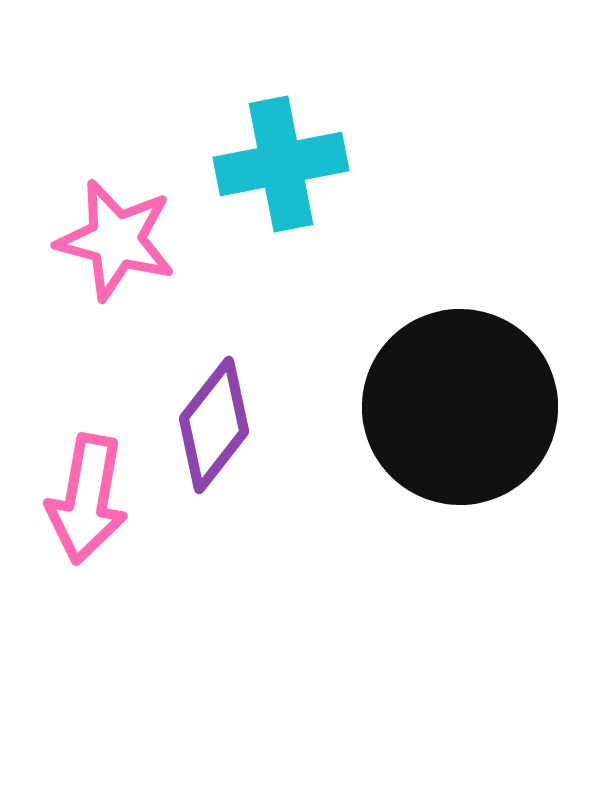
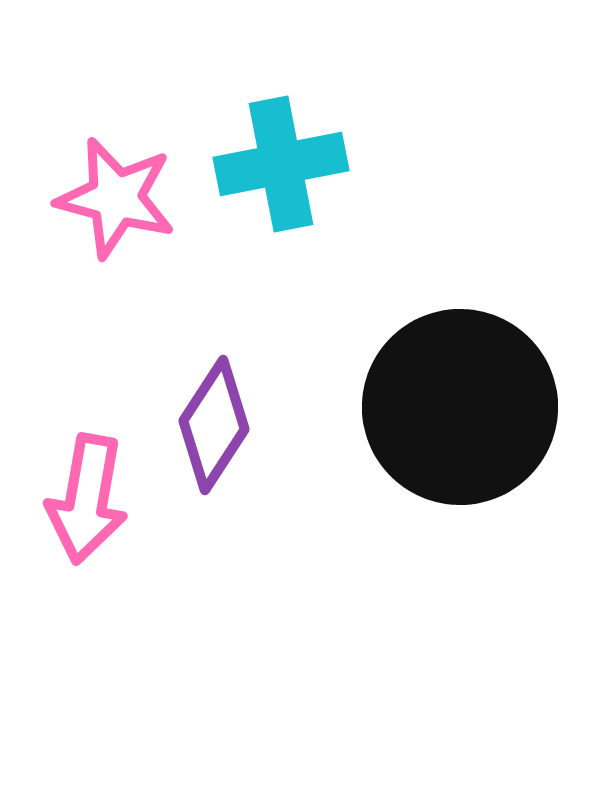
pink star: moved 42 px up
purple diamond: rotated 5 degrees counterclockwise
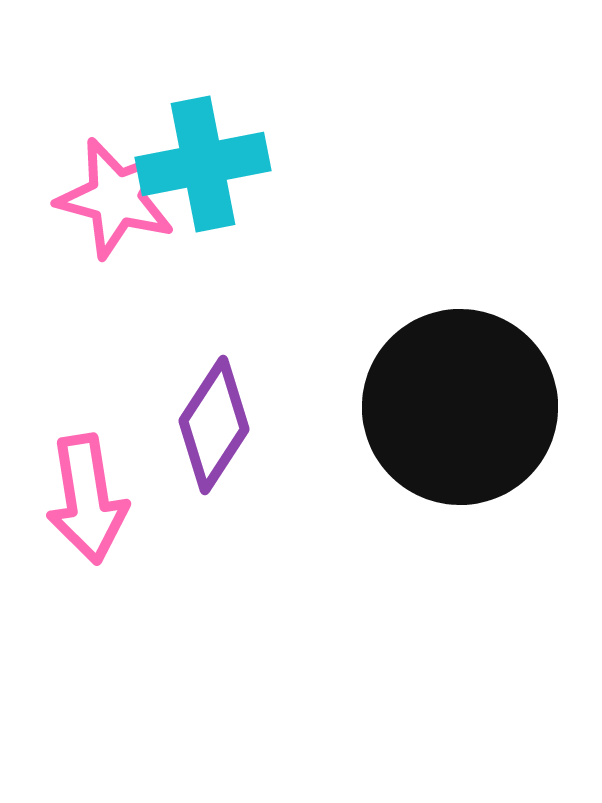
cyan cross: moved 78 px left
pink arrow: rotated 19 degrees counterclockwise
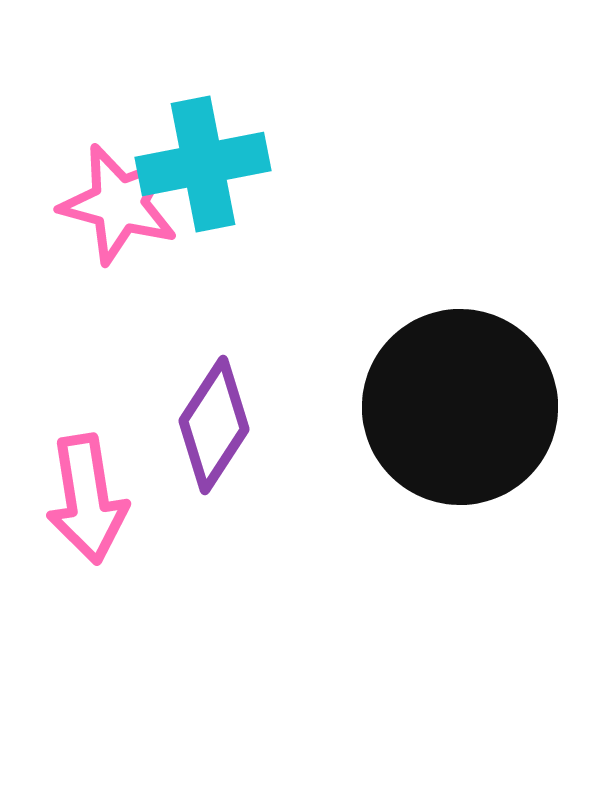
pink star: moved 3 px right, 6 px down
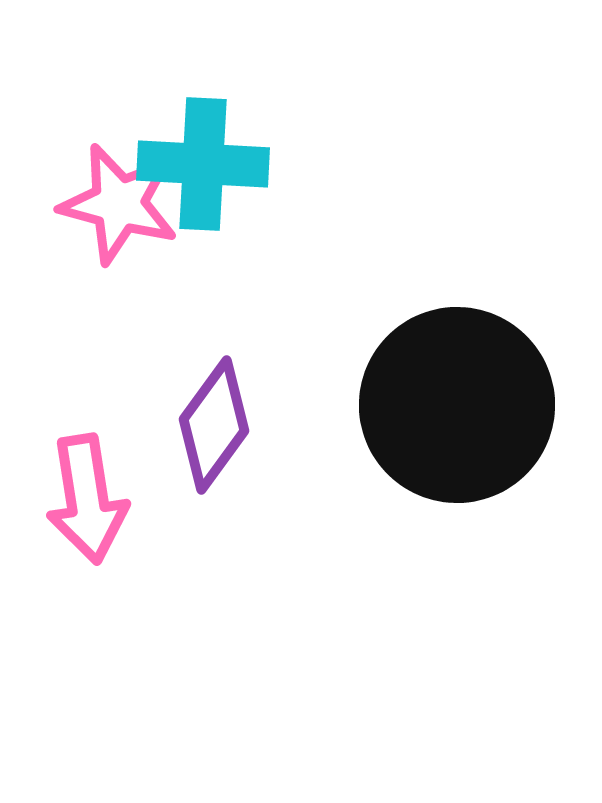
cyan cross: rotated 14 degrees clockwise
black circle: moved 3 px left, 2 px up
purple diamond: rotated 3 degrees clockwise
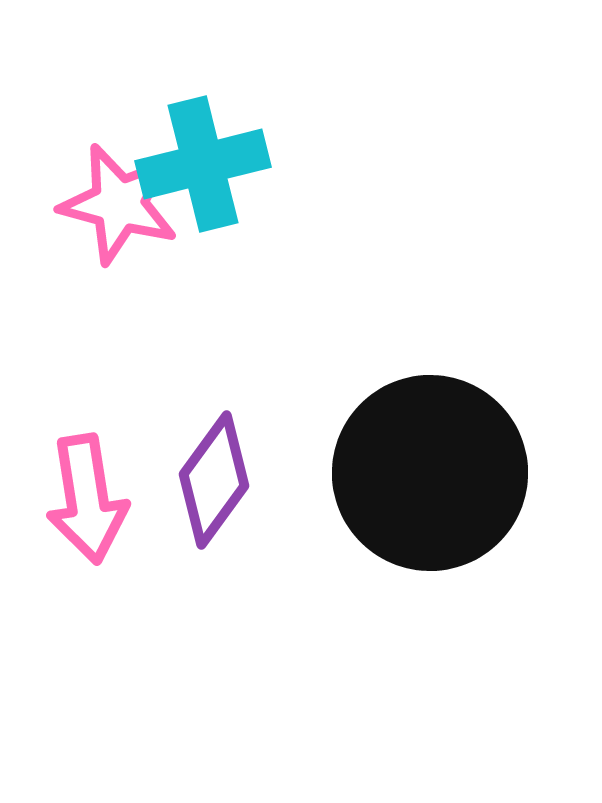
cyan cross: rotated 17 degrees counterclockwise
black circle: moved 27 px left, 68 px down
purple diamond: moved 55 px down
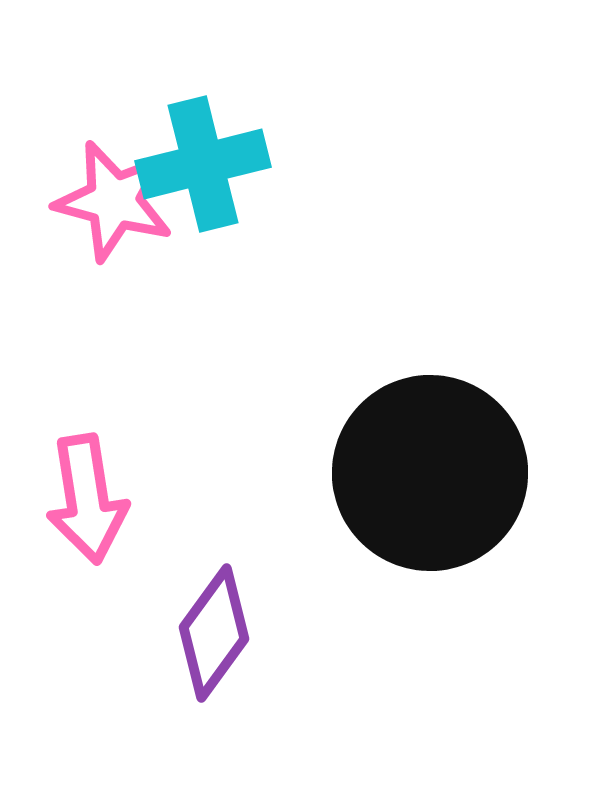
pink star: moved 5 px left, 3 px up
purple diamond: moved 153 px down
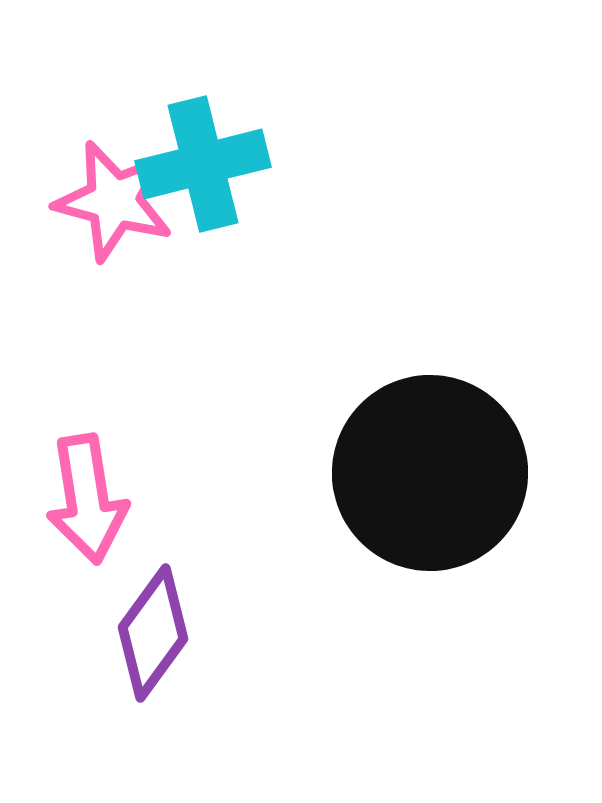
purple diamond: moved 61 px left
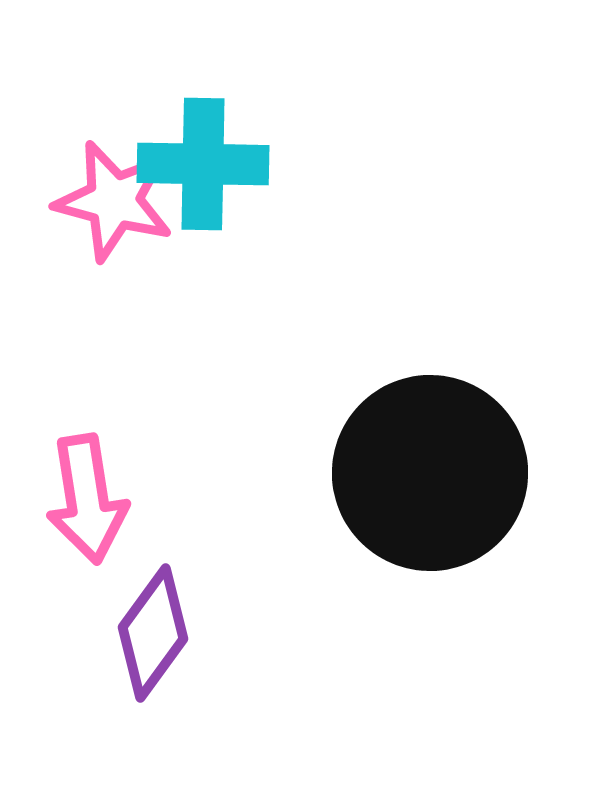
cyan cross: rotated 15 degrees clockwise
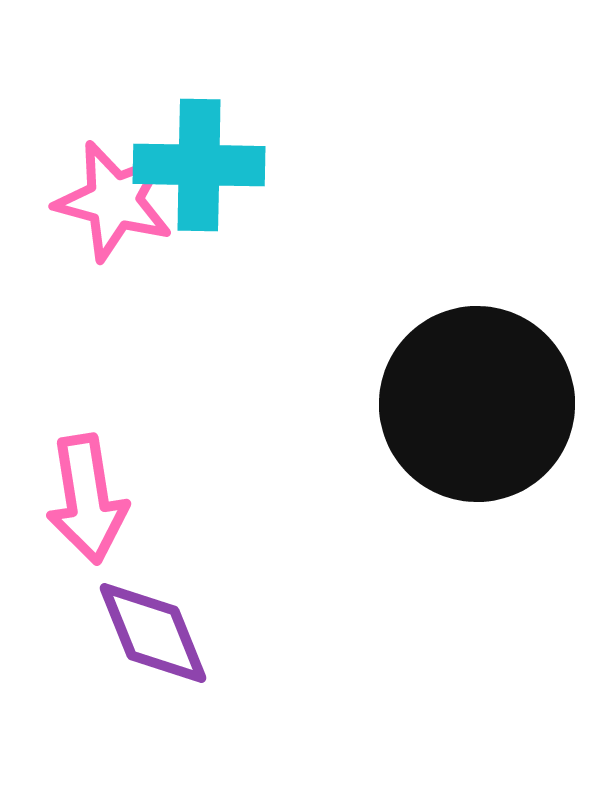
cyan cross: moved 4 px left, 1 px down
black circle: moved 47 px right, 69 px up
purple diamond: rotated 58 degrees counterclockwise
